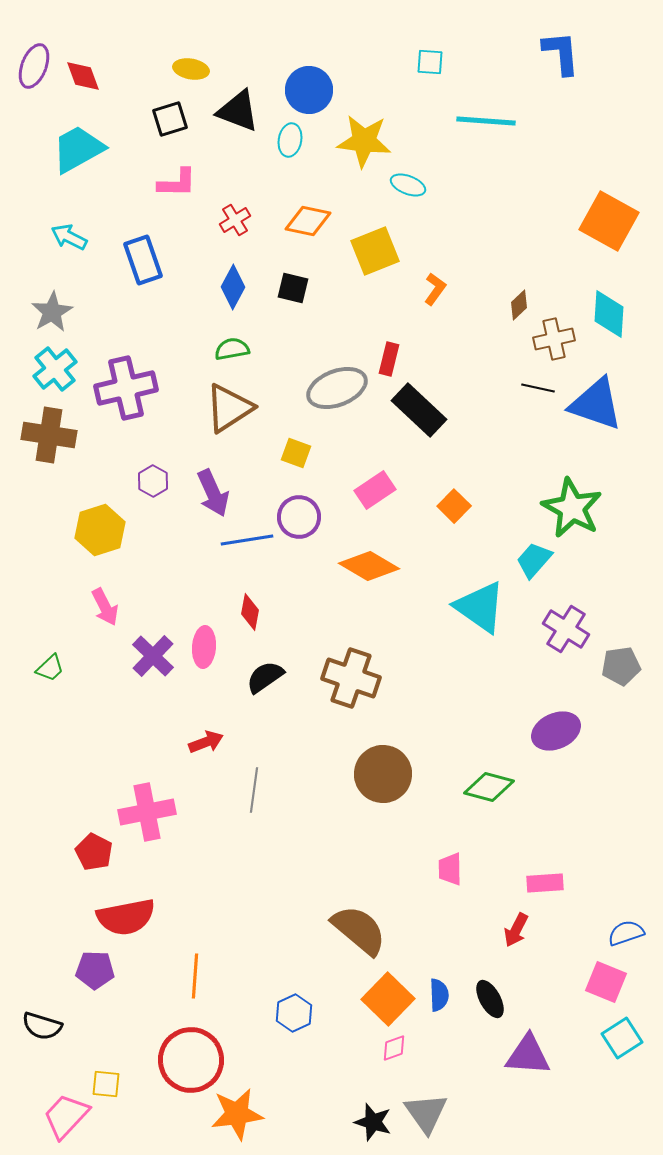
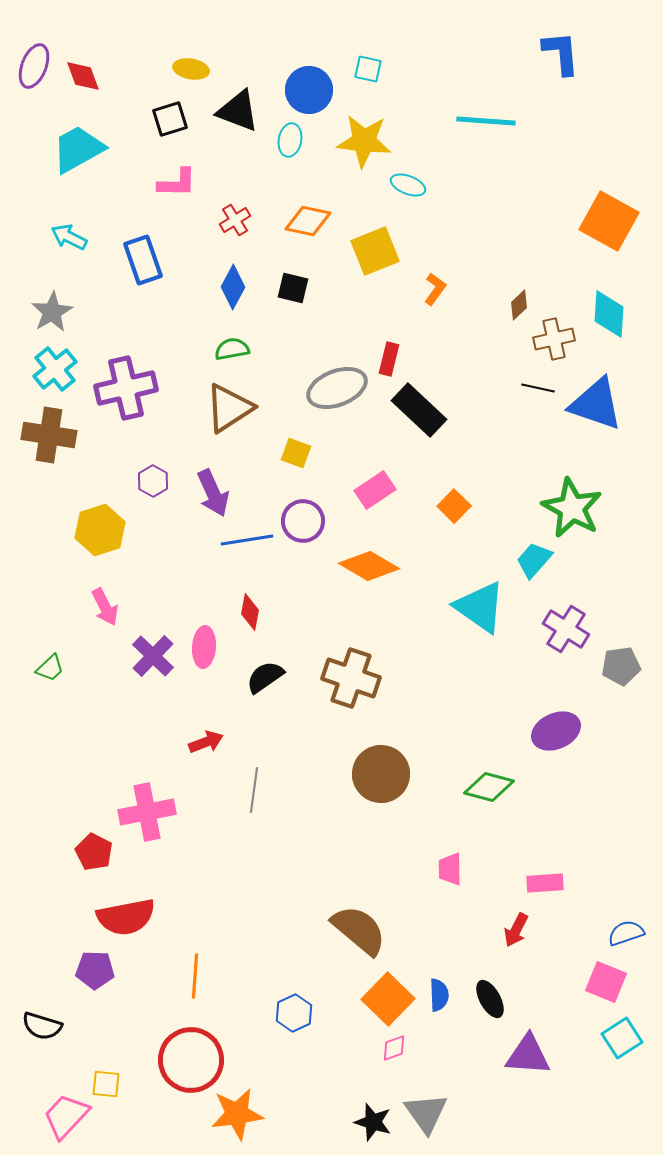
cyan square at (430, 62): moved 62 px left, 7 px down; rotated 8 degrees clockwise
purple circle at (299, 517): moved 4 px right, 4 px down
brown circle at (383, 774): moved 2 px left
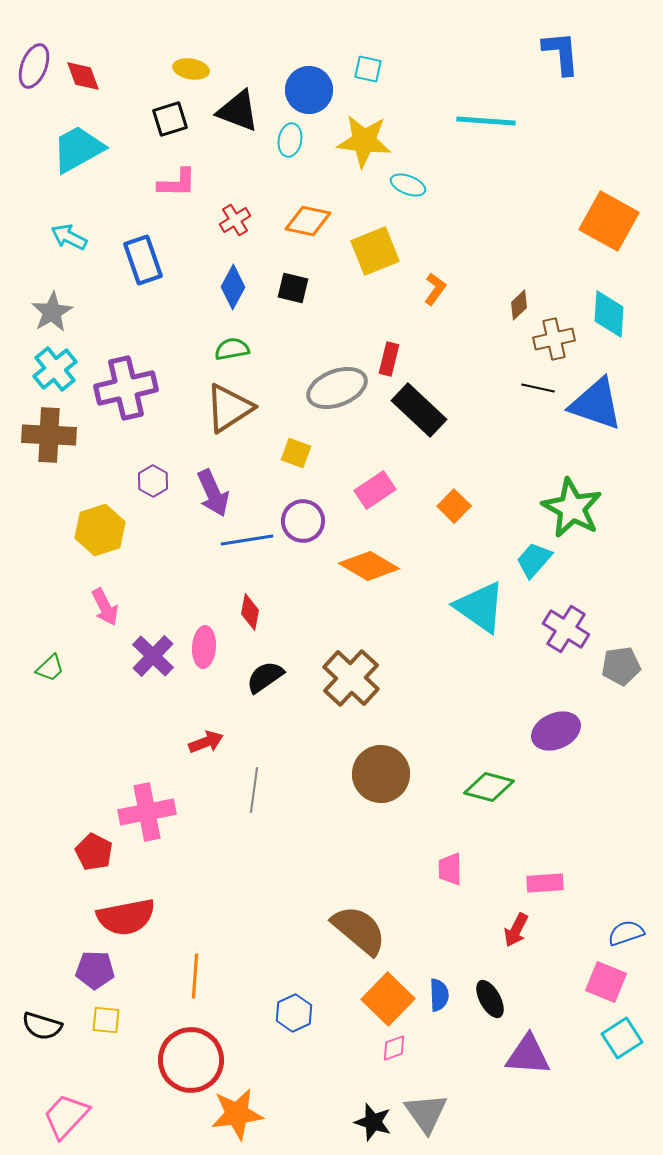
brown cross at (49, 435): rotated 6 degrees counterclockwise
brown cross at (351, 678): rotated 24 degrees clockwise
yellow square at (106, 1084): moved 64 px up
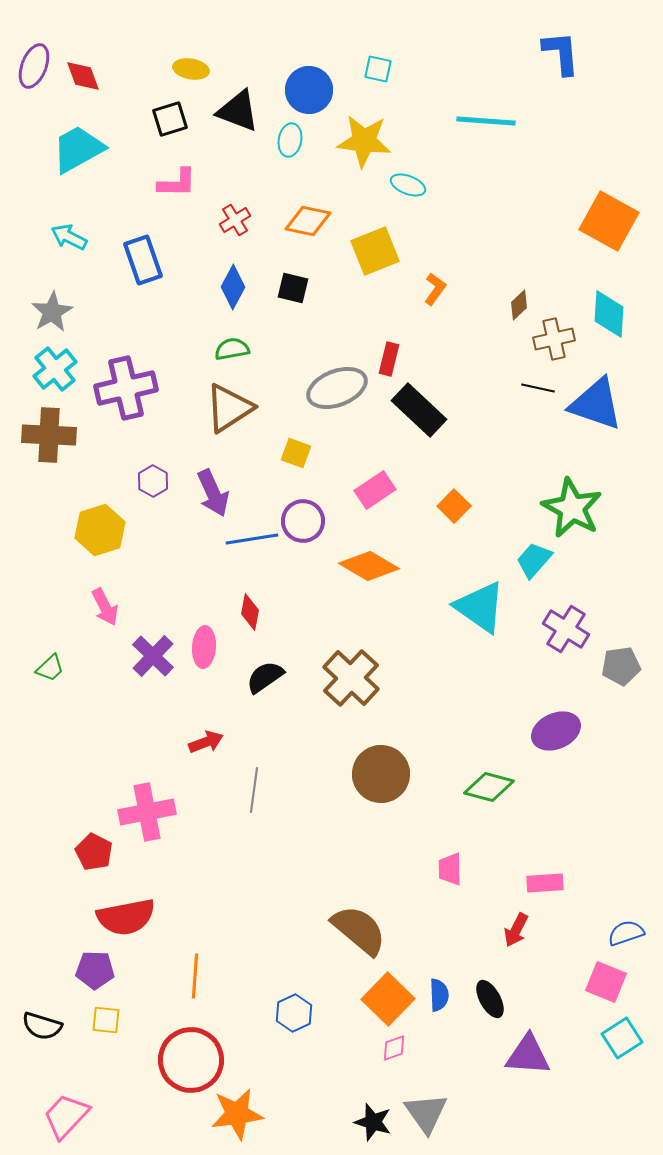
cyan square at (368, 69): moved 10 px right
blue line at (247, 540): moved 5 px right, 1 px up
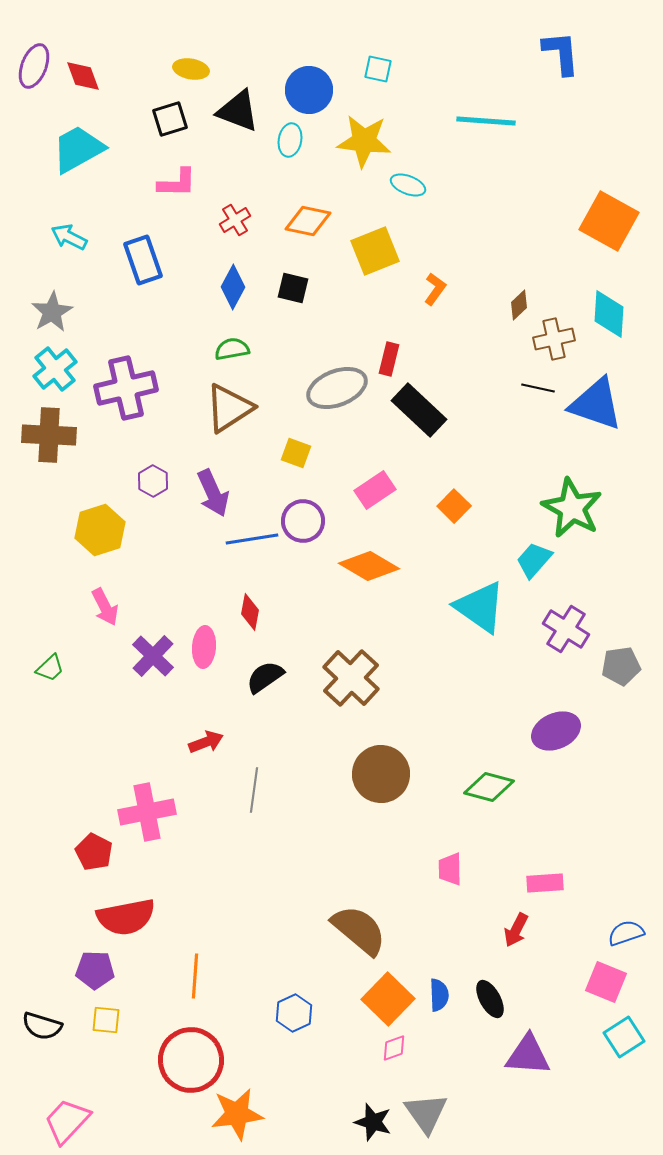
cyan square at (622, 1038): moved 2 px right, 1 px up
pink trapezoid at (66, 1116): moved 1 px right, 5 px down
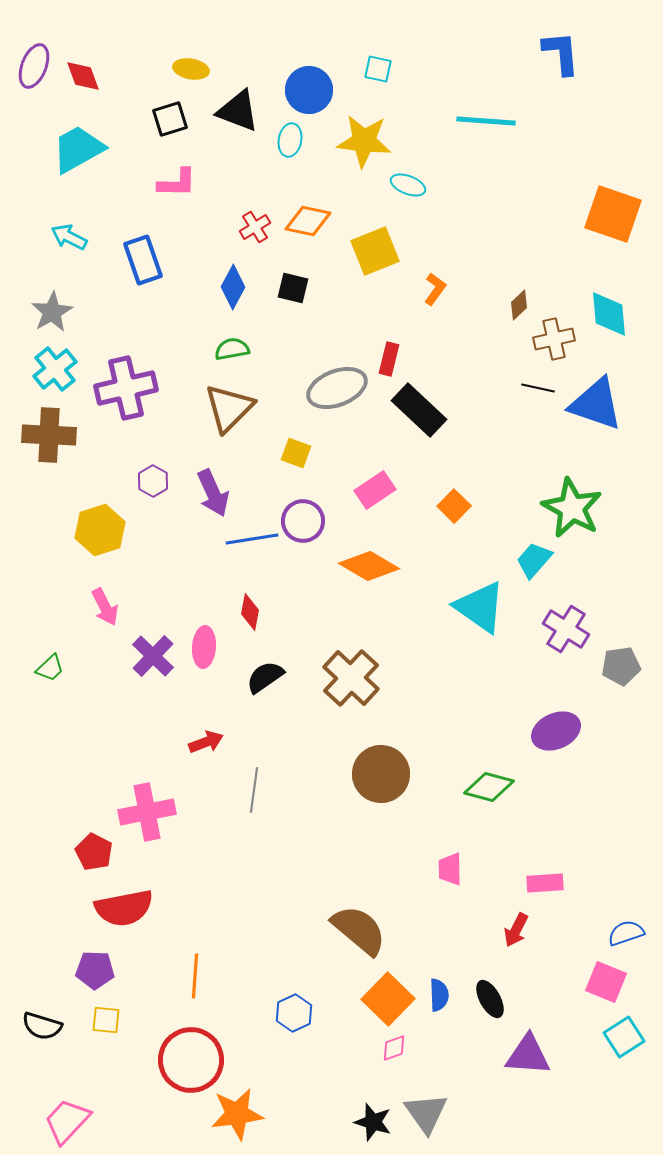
red cross at (235, 220): moved 20 px right, 7 px down
orange square at (609, 221): moved 4 px right, 7 px up; rotated 10 degrees counterclockwise
cyan diamond at (609, 314): rotated 9 degrees counterclockwise
brown triangle at (229, 408): rotated 12 degrees counterclockwise
red semicircle at (126, 917): moved 2 px left, 9 px up
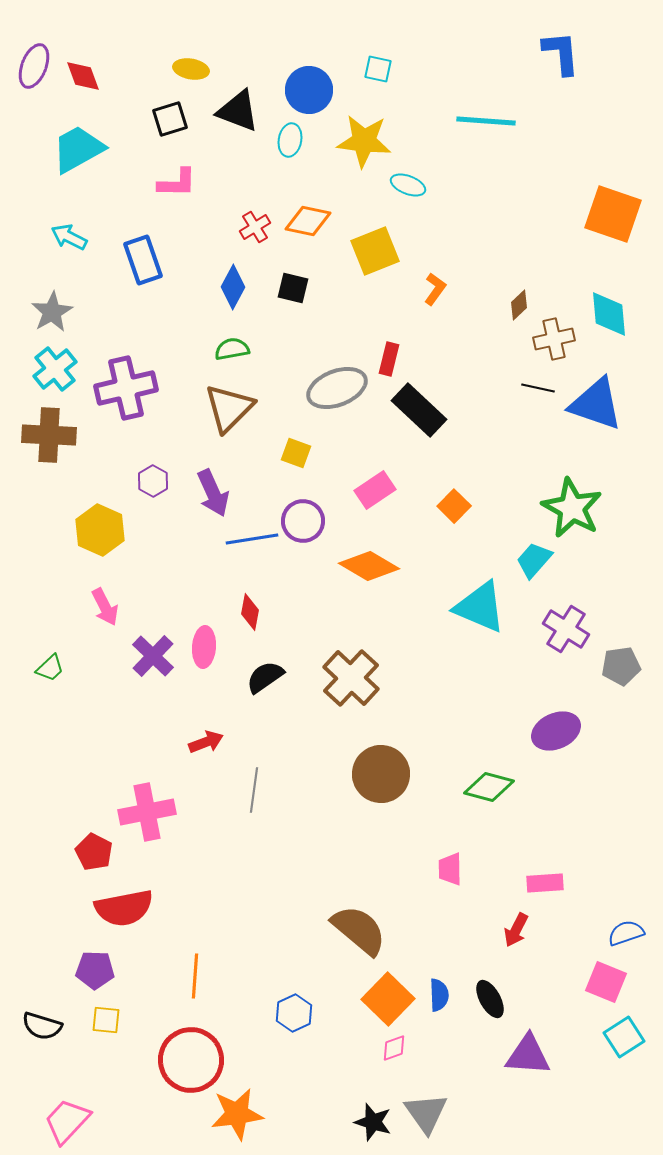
yellow hexagon at (100, 530): rotated 18 degrees counterclockwise
cyan triangle at (480, 607): rotated 12 degrees counterclockwise
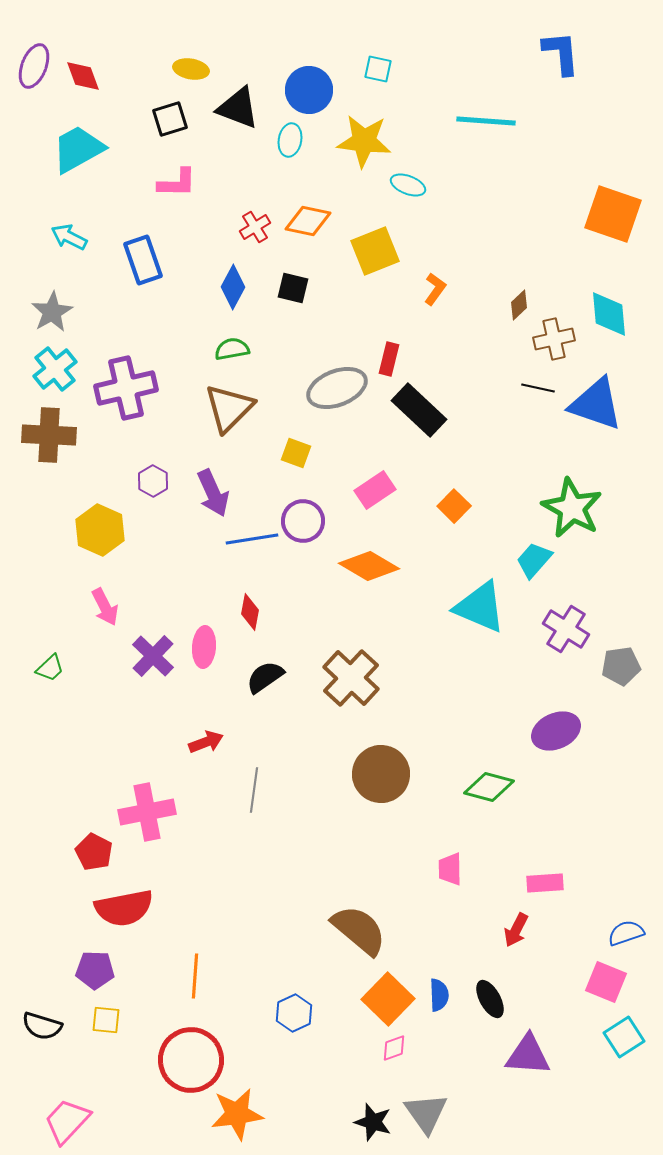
black triangle at (238, 111): moved 3 px up
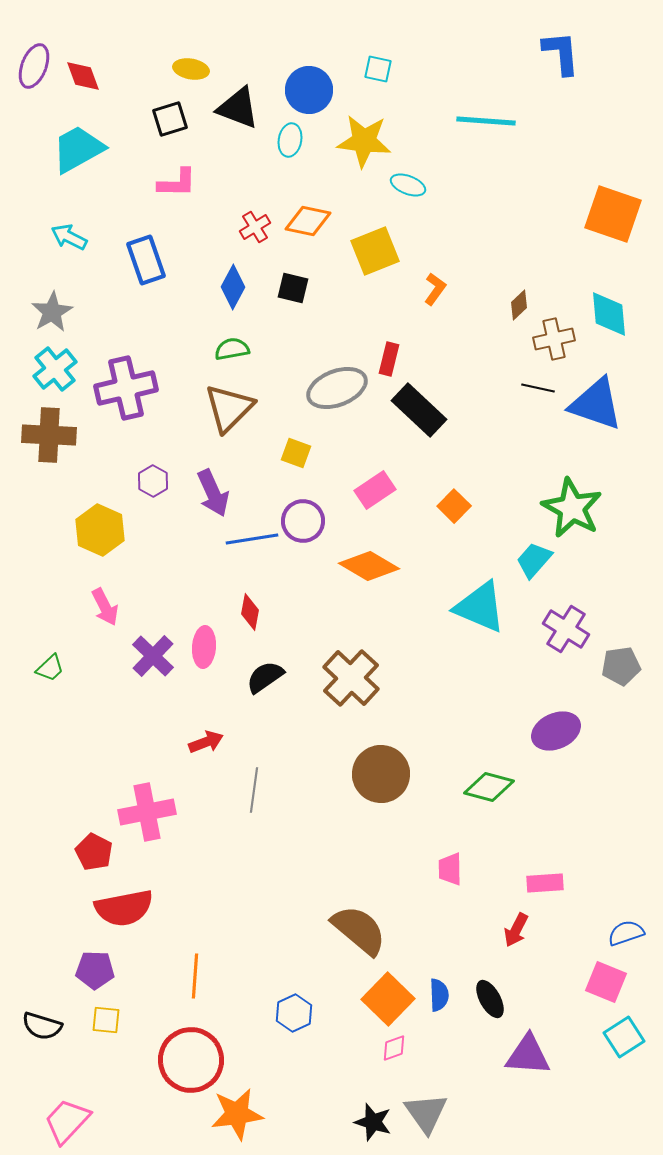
blue rectangle at (143, 260): moved 3 px right
